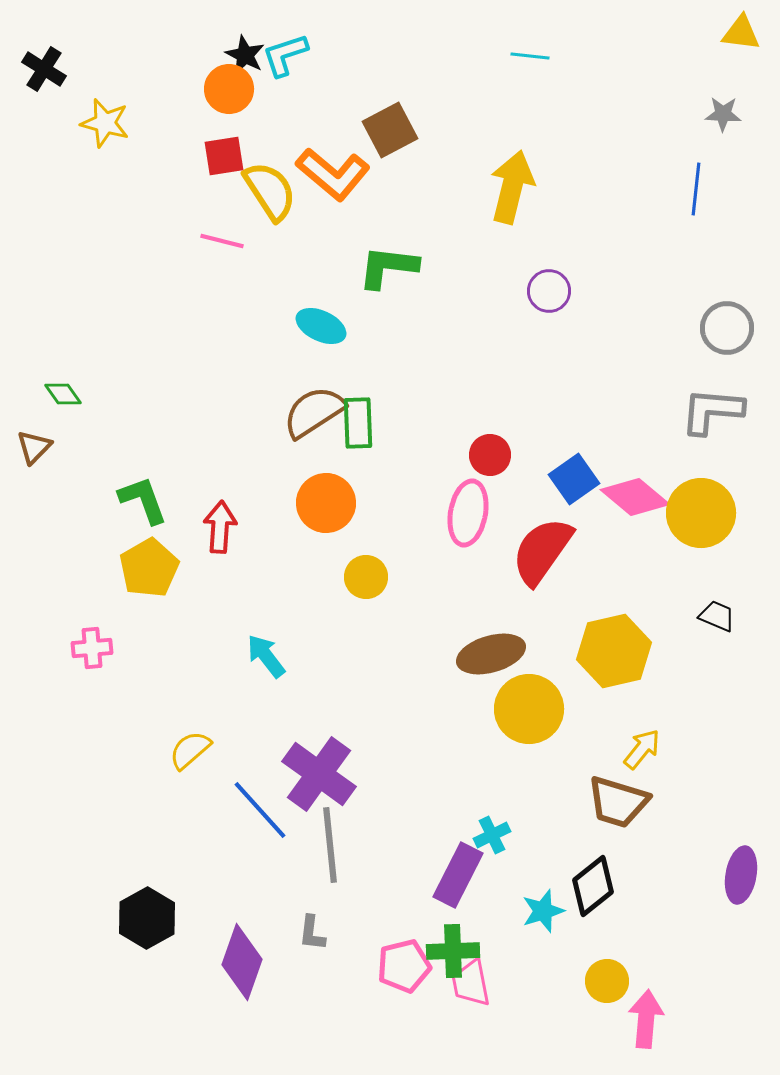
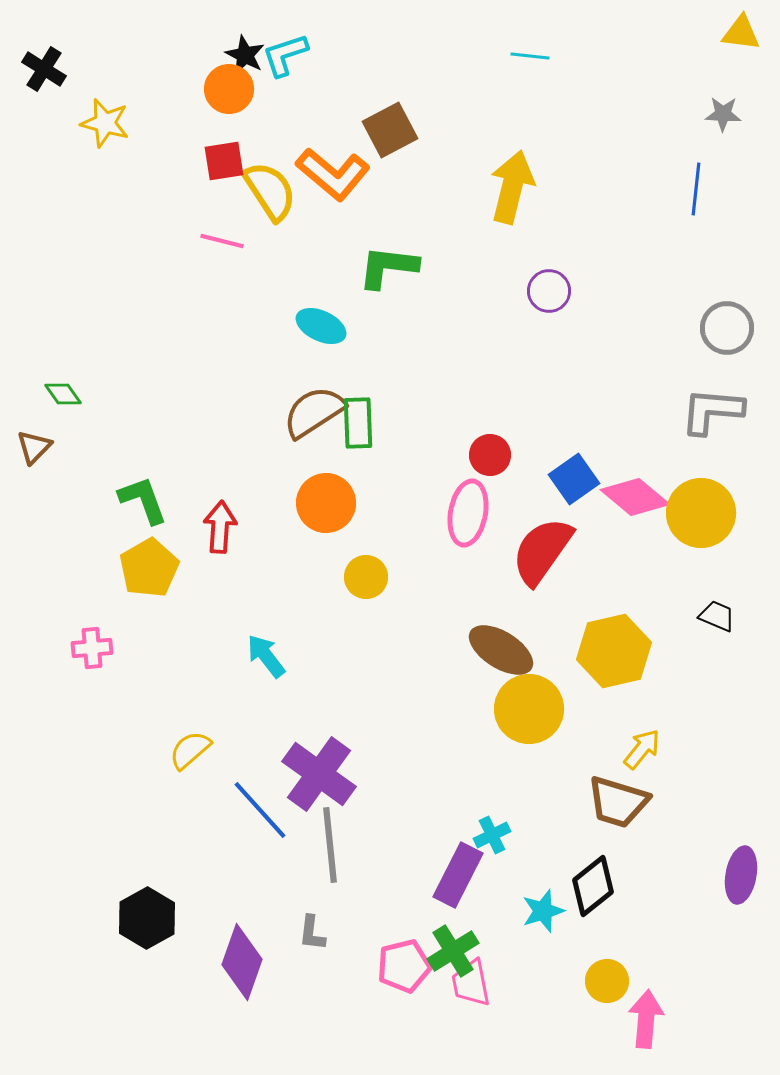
red square at (224, 156): moved 5 px down
brown ellipse at (491, 654): moved 10 px right, 4 px up; rotated 48 degrees clockwise
green cross at (453, 951): rotated 30 degrees counterclockwise
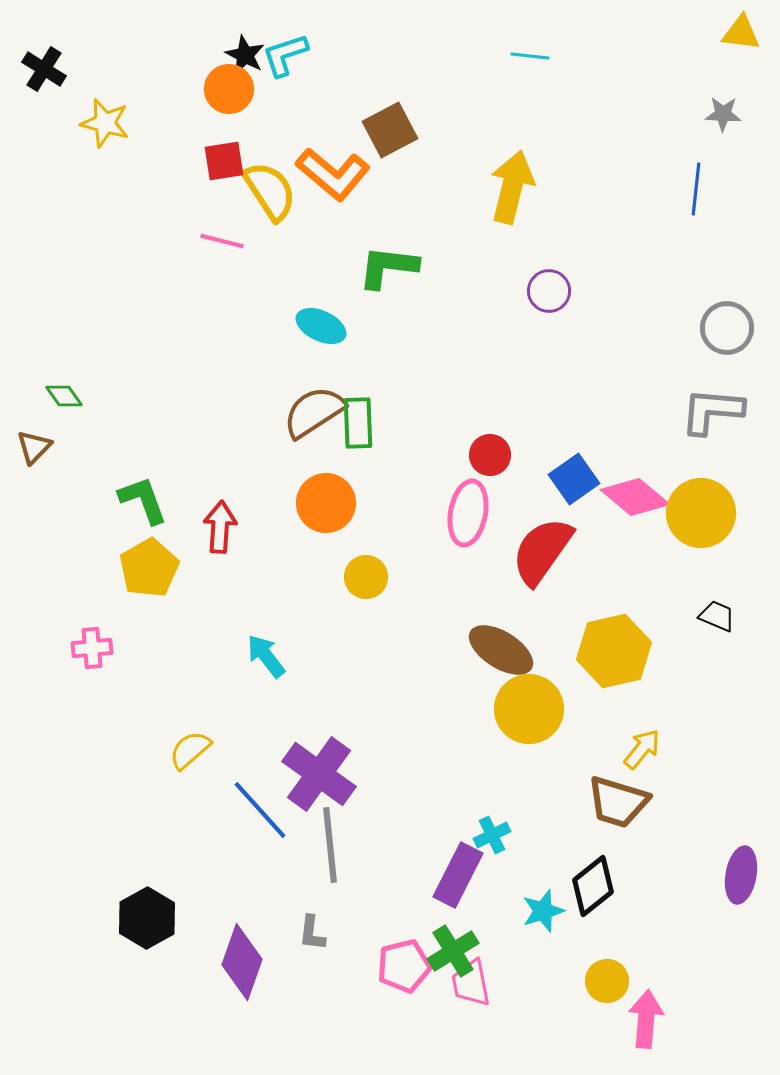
green diamond at (63, 394): moved 1 px right, 2 px down
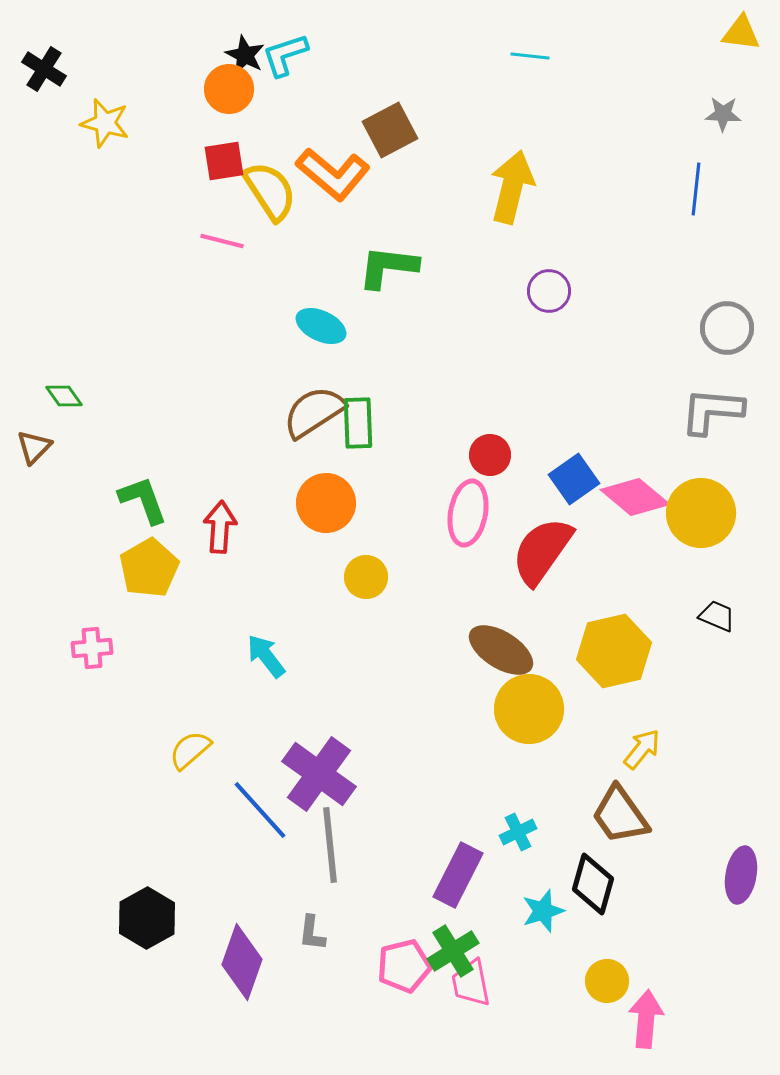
brown trapezoid at (618, 802): moved 2 px right, 13 px down; rotated 38 degrees clockwise
cyan cross at (492, 835): moved 26 px right, 3 px up
black diamond at (593, 886): moved 2 px up; rotated 36 degrees counterclockwise
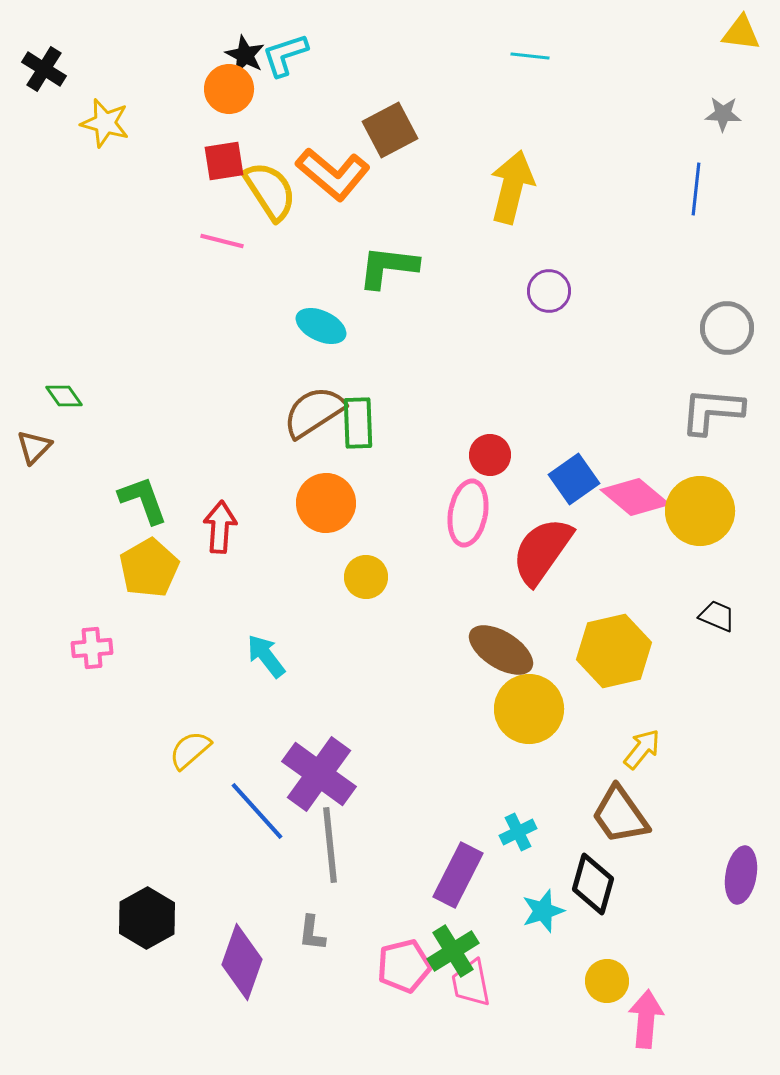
yellow circle at (701, 513): moved 1 px left, 2 px up
blue line at (260, 810): moved 3 px left, 1 px down
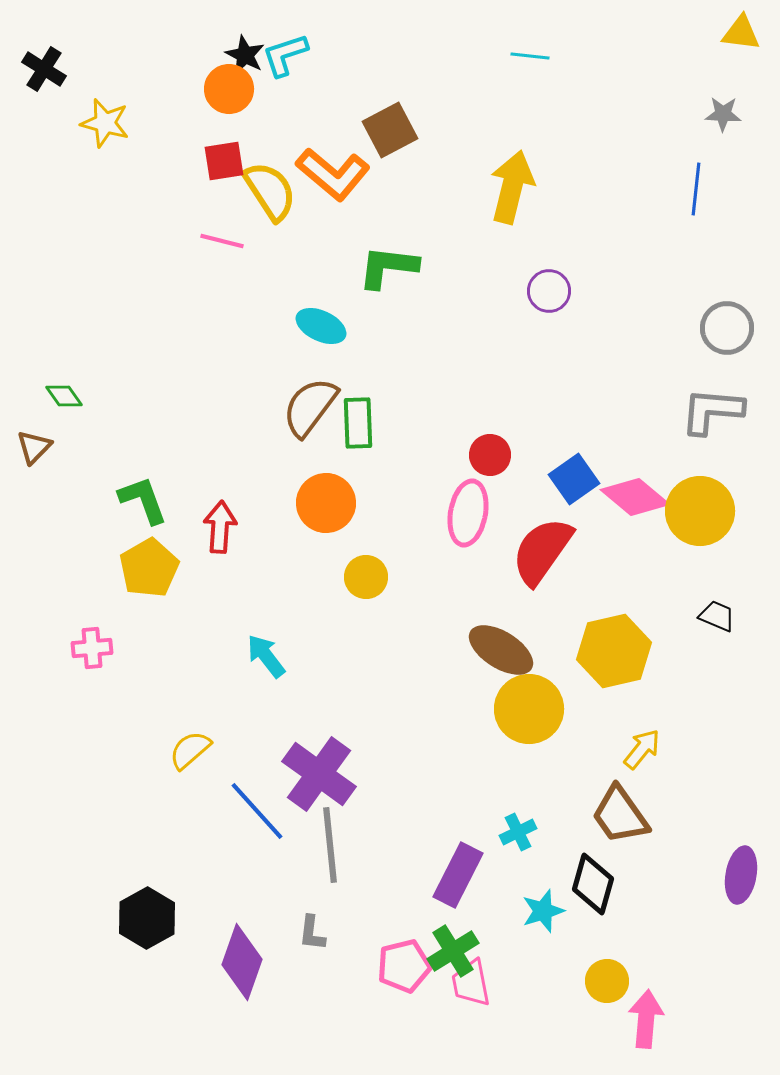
brown semicircle at (314, 412): moved 4 px left, 5 px up; rotated 20 degrees counterclockwise
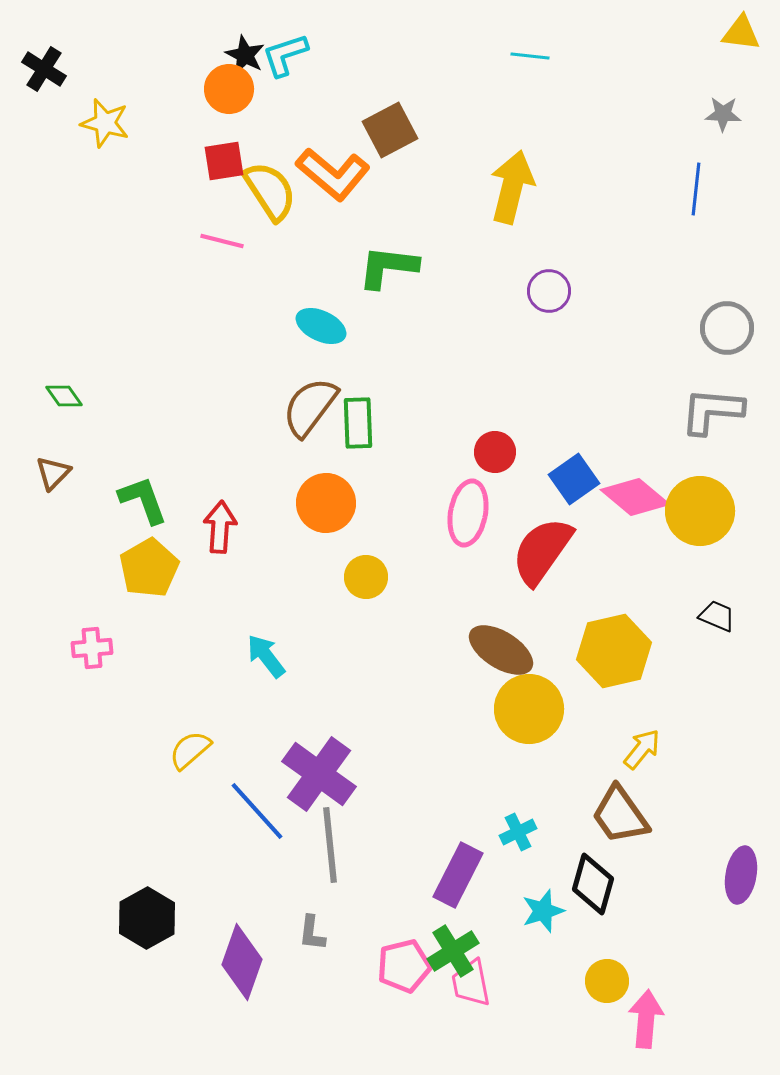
brown triangle at (34, 447): moved 19 px right, 26 px down
red circle at (490, 455): moved 5 px right, 3 px up
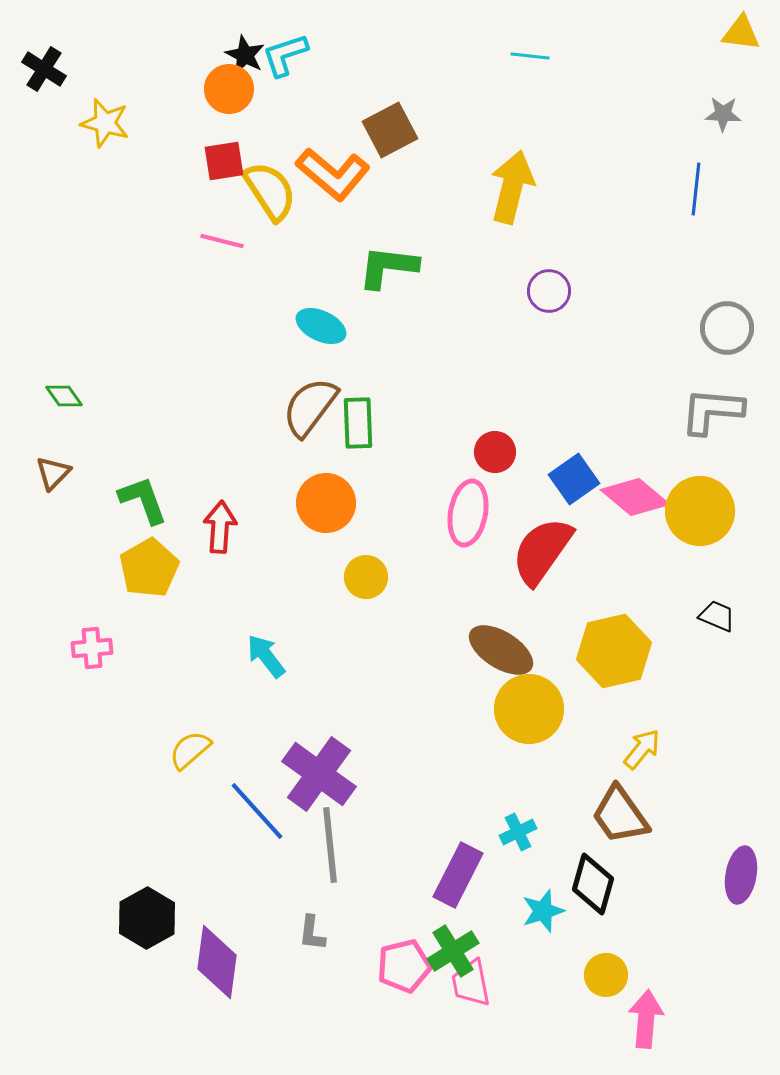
purple diamond at (242, 962): moved 25 px left; rotated 12 degrees counterclockwise
yellow circle at (607, 981): moved 1 px left, 6 px up
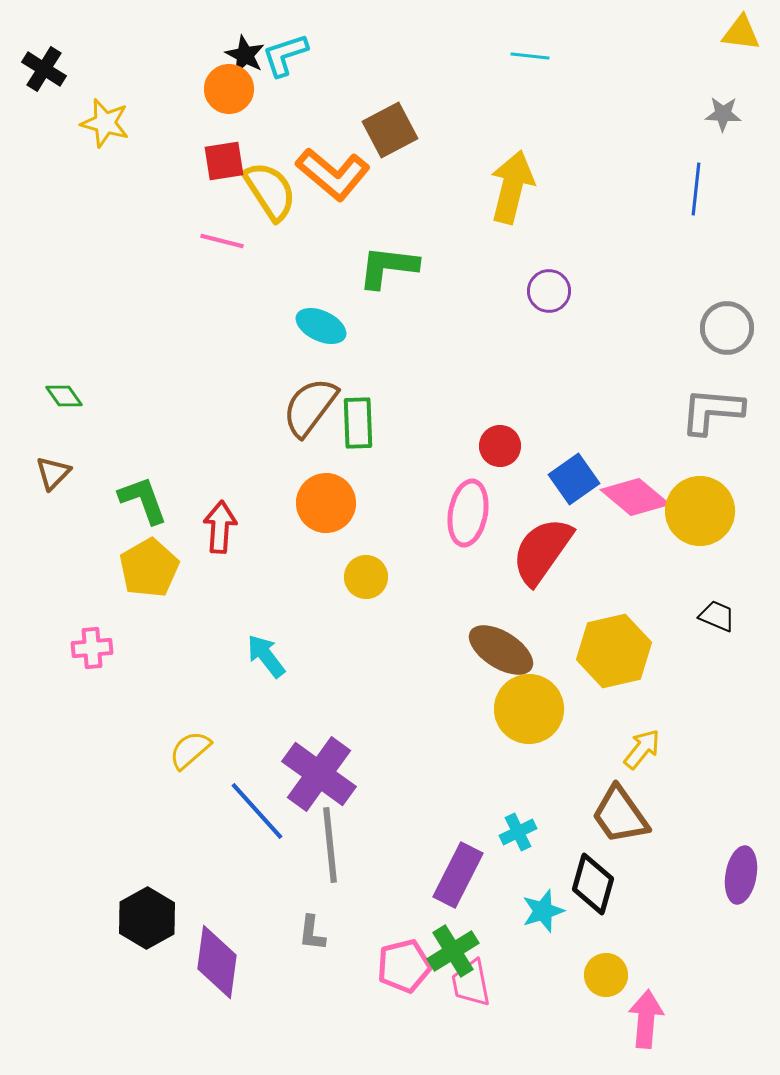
red circle at (495, 452): moved 5 px right, 6 px up
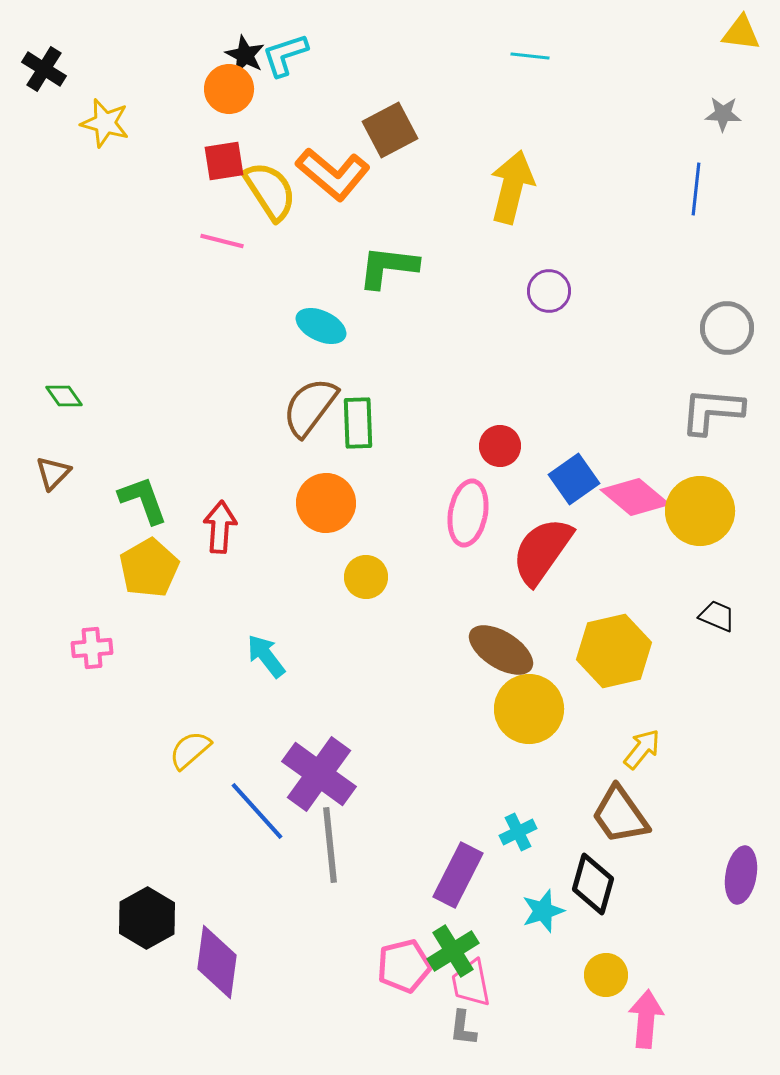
gray L-shape at (312, 933): moved 151 px right, 95 px down
